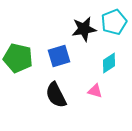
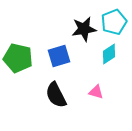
cyan diamond: moved 9 px up
pink triangle: moved 1 px right, 1 px down
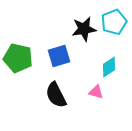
cyan diamond: moved 13 px down
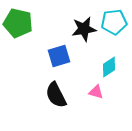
cyan pentagon: rotated 15 degrees clockwise
green pentagon: moved 35 px up
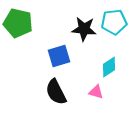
black star: rotated 15 degrees clockwise
black semicircle: moved 3 px up
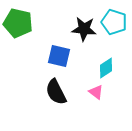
cyan pentagon: rotated 25 degrees clockwise
blue square: rotated 30 degrees clockwise
cyan diamond: moved 3 px left, 1 px down
pink triangle: rotated 21 degrees clockwise
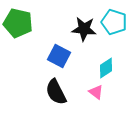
blue square: rotated 15 degrees clockwise
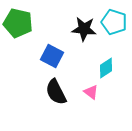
blue square: moved 7 px left
pink triangle: moved 5 px left
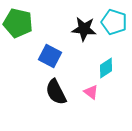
blue square: moved 2 px left
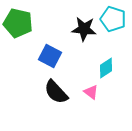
cyan pentagon: moved 1 px left, 3 px up
black semicircle: rotated 16 degrees counterclockwise
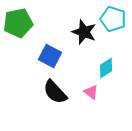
green pentagon: rotated 24 degrees counterclockwise
black star: moved 3 px down; rotated 15 degrees clockwise
black semicircle: moved 1 px left
